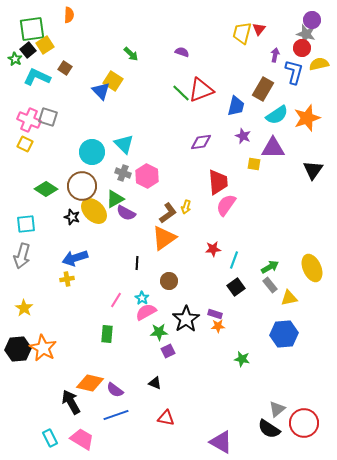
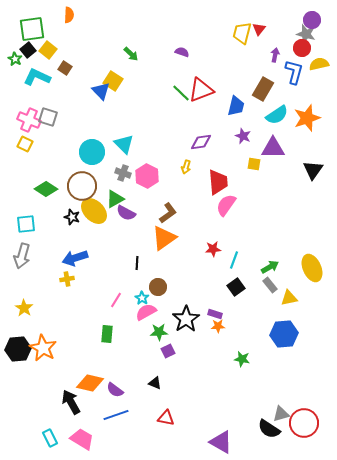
yellow square at (45, 45): moved 3 px right, 5 px down; rotated 18 degrees counterclockwise
yellow arrow at (186, 207): moved 40 px up
brown circle at (169, 281): moved 11 px left, 6 px down
gray triangle at (277, 409): moved 4 px right, 5 px down; rotated 24 degrees clockwise
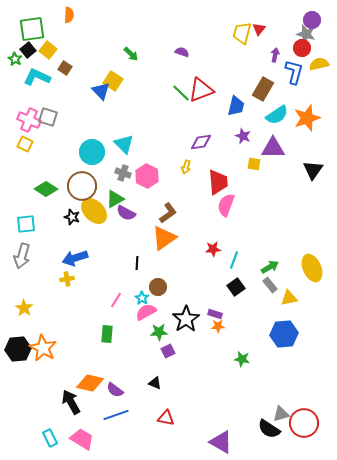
pink semicircle at (226, 205): rotated 15 degrees counterclockwise
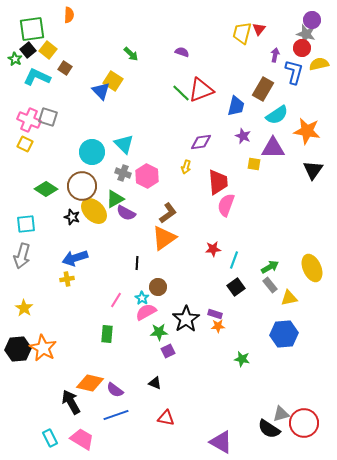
orange star at (307, 118): moved 13 px down; rotated 28 degrees clockwise
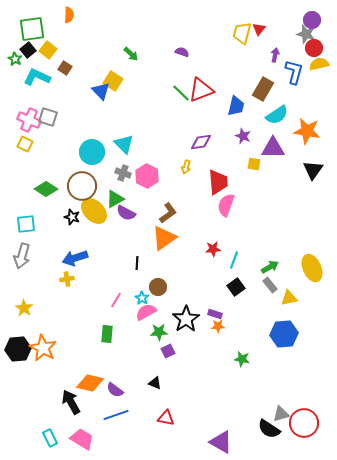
red circle at (302, 48): moved 12 px right
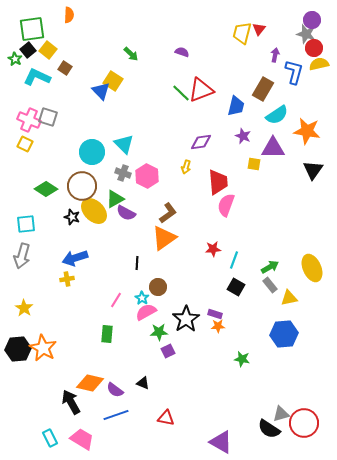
black square at (236, 287): rotated 24 degrees counterclockwise
black triangle at (155, 383): moved 12 px left
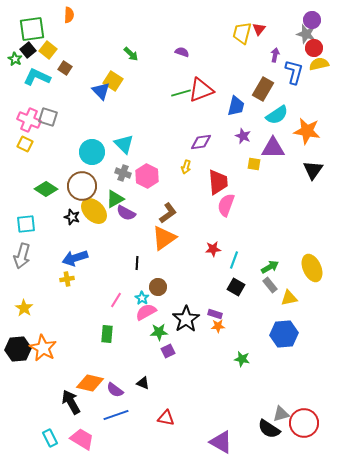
green line at (181, 93): rotated 60 degrees counterclockwise
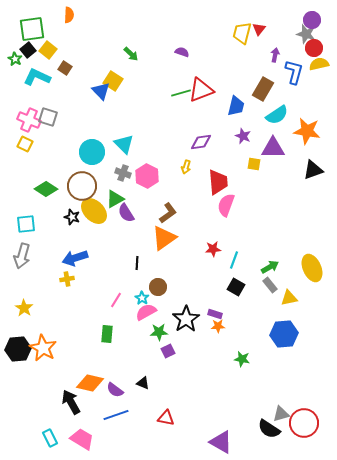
black triangle at (313, 170): rotated 35 degrees clockwise
purple semicircle at (126, 213): rotated 30 degrees clockwise
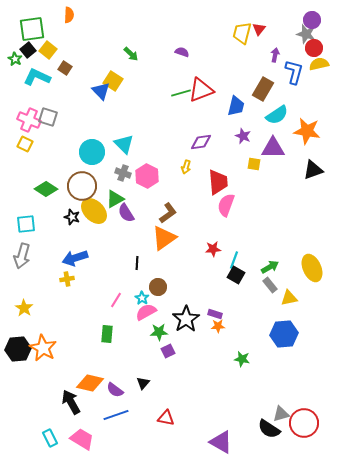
black square at (236, 287): moved 12 px up
black triangle at (143, 383): rotated 48 degrees clockwise
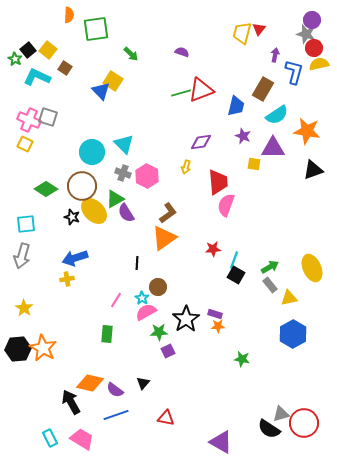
green square at (32, 29): moved 64 px right
blue hexagon at (284, 334): moved 9 px right; rotated 24 degrees counterclockwise
